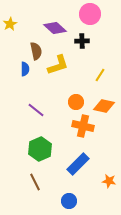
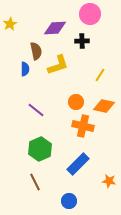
purple diamond: rotated 45 degrees counterclockwise
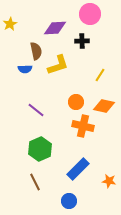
blue semicircle: rotated 88 degrees clockwise
blue rectangle: moved 5 px down
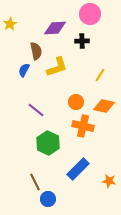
yellow L-shape: moved 1 px left, 2 px down
blue semicircle: moved 1 px left, 1 px down; rotated 120 degrees clockwise
green hexagon: moved 8 px right, 6 px up; rotated 10 degrees counterclockwise
blue circle: moved 21 px left, 2 px up
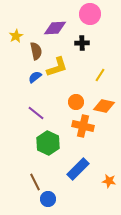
yellow star: moved 6 px right, 12 px down
black cross: moved 2 px down
blue semicircle: moved 11 px right, 7 px down; rotated 24 degrees clockwise
purple line: moved 3 px down
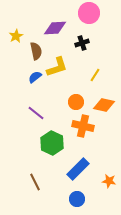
pink circle: moved 1 px left, 1 px up
black cross: rotated 16 degrees counterclockwise
yellow line: moved 5 px left
orange diamond: moved 1 px up
green hexagon: moved 4 px right
blue circle: moved 29 px right
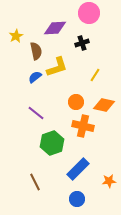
green hexagon: rotated 15 degrees clockwise
orange star: rotated 16 degrees counterclockwise
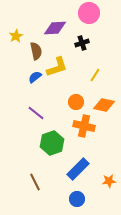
orange cross: moved 1 px right
